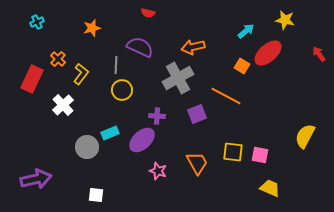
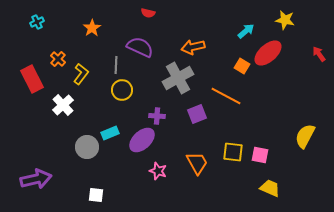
orange star: rotated 18 degrees counterclockwise
red rectangle: rotated 52 degrees counterclockwise
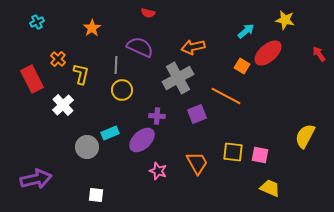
yellow L-shape: rotated 25 degrees counterclockwise
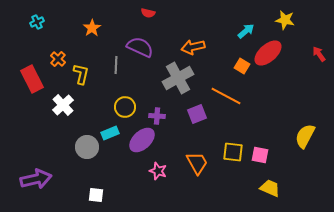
yellow circle: moved 3 px right, 17 px down
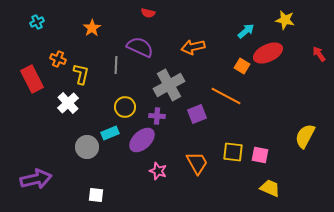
red ellipse: rotated 16 degrees clockwise
orange cross: rotated 21 degrees counterclockwise
gray cross: moved 9 px left, 7 px down
white cross: moved 5 px right, 2 px up
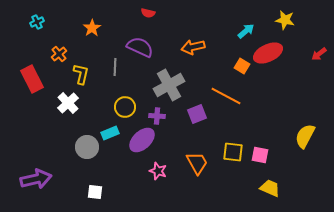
red arrow: rotated 91 degrees counterclockwise
orange cross: moved 1 px right, 5 px up; rotated 28 degrees clockwise
gray line: moved 1 px left, 2 px down
white square: moved 1 px left, 3 px up
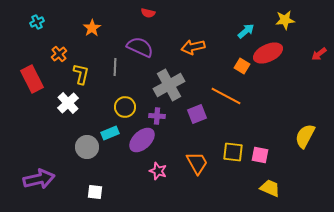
yellow star: rotated 18 degrees counterclockwise
purple arrow: moved 3 px right
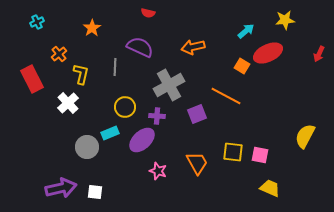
red arrow: rotated 28 degrees counterclockwise
purple arrow: moved 22 px right, 9 px down
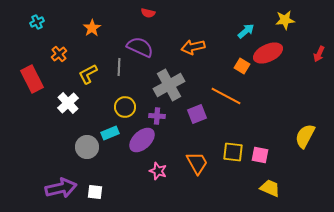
gray line: moved 4 px right
yellow L-shape: moved 7 px right; rotated 130 degrees counterclockwise
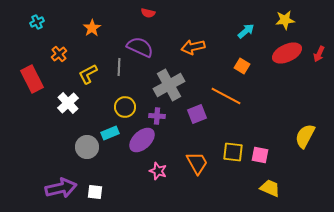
red ellipse: moved 19 px right
